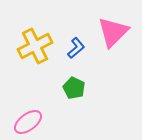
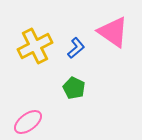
pink triangle: rotated 40 degrees counterclockwise
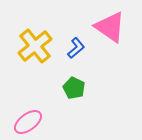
pink triangle: moved 3 px left, 5 px up
yellow cross: rotated 12 degrees counterclockwise
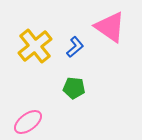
blue L-shape: moved 1 px left, 1 px up
green pentagon: rotated 20 degrees counterclockwise
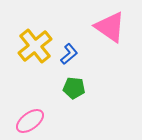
blue L-shape: moved 6 px left, 7 px down
pink ellipse: moved 2 px right, 1 px up
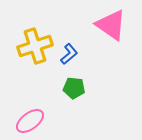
pink triangle: moved 1 px right, 2 px up
yellow cross: rotated 20 degrees clockwise
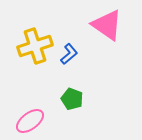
pink triangle: moved 4 px left
green pentagon: moved 2 px left, 11 px down; rotated 15 degrees clockwise
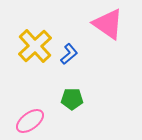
pink triangle: moved 1 px right, 1 px up
yellow cross: rotated 24 degrees counterclockwise
green pentagon: rotated 20 degrees counterclockwise
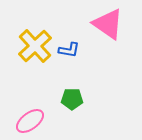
blue L-shape: moved 4 px up; rotated 50 degrees clockwise
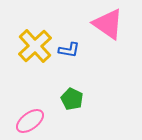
green pentagon: rotated 25 degrees clockwise
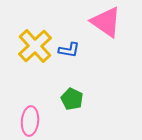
pink triangle: moved 2 px left, 2 px up
pink ellipse: rotated 48 degrees counterclockwise
